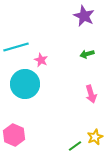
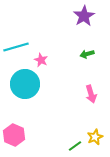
purple star: rotated 15 degrees clockwise
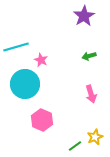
green arrow: moved 2 px right, 2 px down
pink hexagon: moved 28 px right, 15 px up
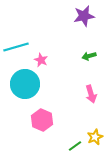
purple star: rotated 20 degrees clockwise
